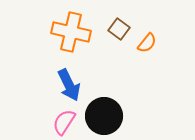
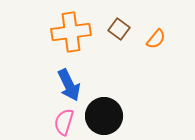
orange cross: rotated 21 degrees counterclockwise
orange semicircle: moved 9 px right, 4 px up
pink semicircle: rotated 16 degrees counterclockwise
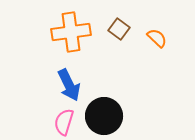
orange semicircle: moved 1 px right, 1 px up; rotated 85 degrees counterclockwise
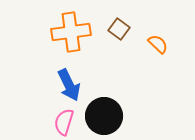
orange semicircle: moved 1 px right, 6 px down
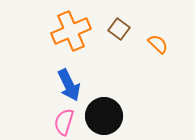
orange cross: moved 1 px up; rotated 15 degrees counterclockwise
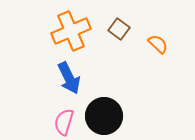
blue arrow: moved 7 px up
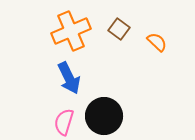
orange semicircle: moved 1 px left, 2 px up
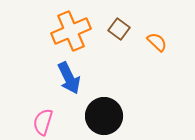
pink semicircle: moved 21 px left
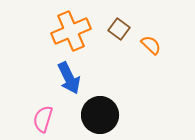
orange semicircle: moved 6 px left, 3 px down
black circle: moved 4 px left, 1 px up
pink semicircle: moved 3 px up
